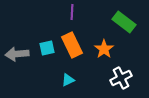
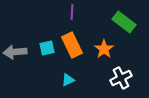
gray arrow: moved 2 px left, 2 px up
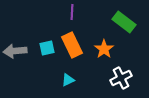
gray arrow: moved 1 px up
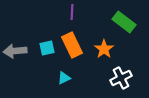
cyan triangle: moved 4 px left, 2 px up
